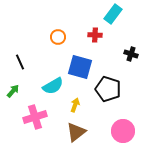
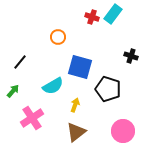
red cross: moved 3 px left, 18 px up; rotated 16 degrees clockwise
black cross: moved 2 px down
black line: rotated 63 degrees clockwise
pink cross: moved 3 px left, 1 px down; rotated 15 degrees counterclockwise
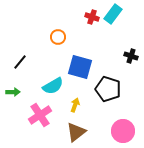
green arrow: moved 1 px down; rotated 48 degrees clockwise
pink cross: moved 8 px right, 3 px up
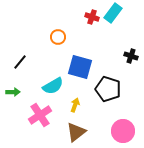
cyan rectangle: moved 1 px up
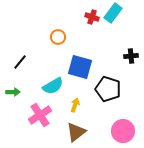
black cross: rotated 24 degrees counterclockwise
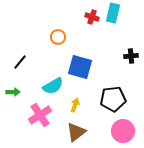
cyan rectangle: rotated 24 degrees counterclockwise
black pentagon: moved 5 px right, 10 px down; rotated 25 degrees counterclockwise
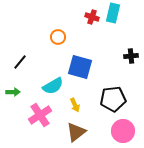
yellow arrow: rotated 136 degrees clockwise
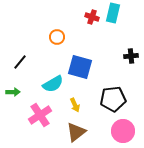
orange circle: moved 1 px left
cyan semicircle: moved 2 px up
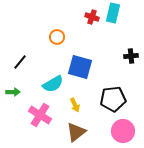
pink cross: rotated 25 degrees counterclockwise
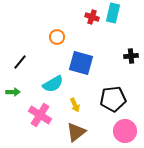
blue square: moved 1 px right, 4 px up
pink circle: moved 2 px right
